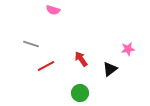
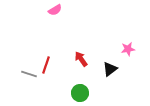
pink semicircle: moved 2 px right; rotated 48 degrees counterclockwise
gray line: moved 2 px left, 30 px down
red line: moved 1 px up; rotated 42 degrees counterclockwise
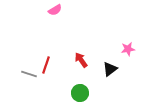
red arrow: moved 1 px down
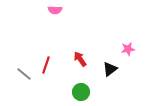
pink semicircle: rotated 32 degrees clockwise
red arrow: moved 1 px left, 1 px up
gray line: moved 5 px left; rotated 21 degrees clockwise
green circle: moved 1 px right, 1 px up
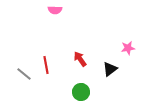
pink star: moved 1 px up
red line: rotated 30 degrees counterclockwise
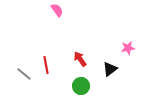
pink semicircle: moved 2 px right; rotated 128 degrees counterclockwise
green circle: moved 6 px up
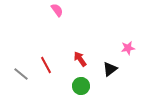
red line: rotated 18 degrees counterclockwise
gray line: moved 3 px left
